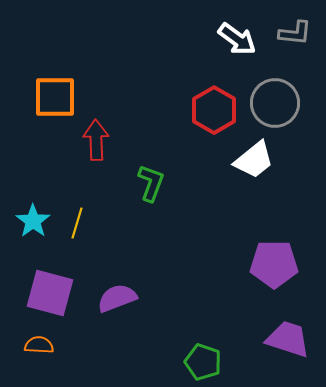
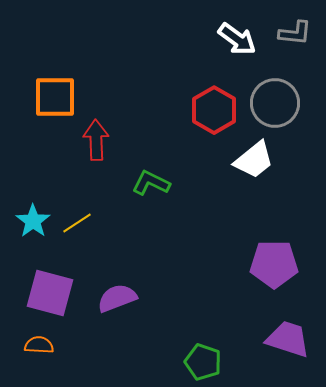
green L-shape: rotated 84 degrees counterclockwise
yellow line: rotated 40 degrees clockwise
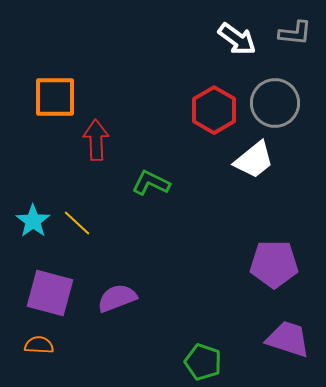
yellow line: rotated 76 degrees clockwise
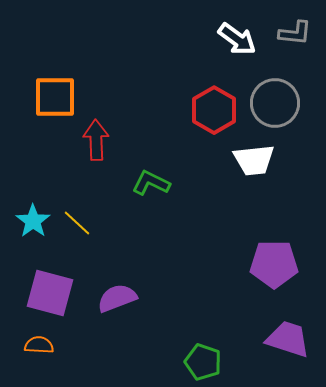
white trapezoid: rotated 33 degrees clockwise
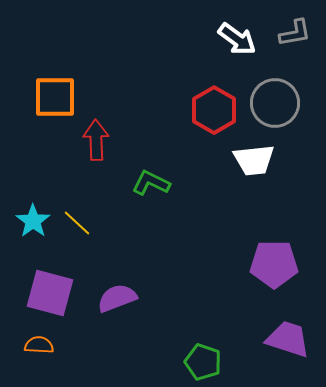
gray L-shape: rotated 16 degrees counterclockwise
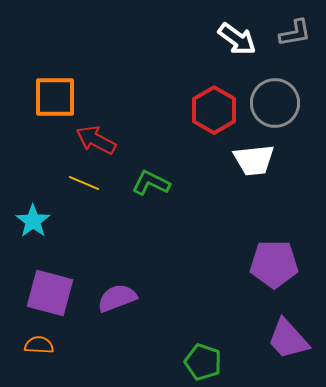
red arrow: rotated 60 degrees counterclockwise
yellow line: moved 7 px right, 40 px up; rotated 20 degrees counterclockwise
purple trapezoid: rotated 150 degrees counterclockwise
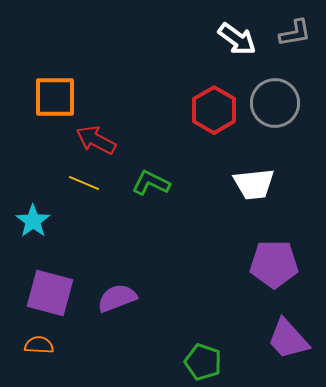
white trapezoid: moved 24 px down
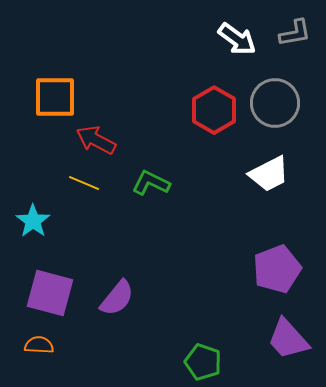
white trapezoid: moved 15 px right, 10 px up; rotated 21 degrees counterclockwise
purple pentagon: moved 3 px right, 5 px down; rotated 21 degrees counterclockwise
purple semicircle: rotated 150 degrees clockwise
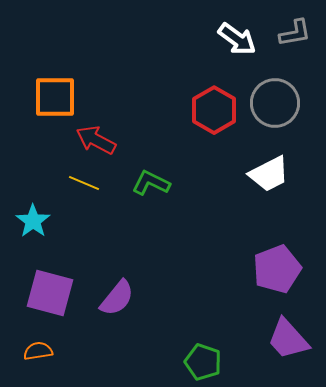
orange semicircle: moved 1 px left, 6 px down; rotated 12 degrees counterclockwise
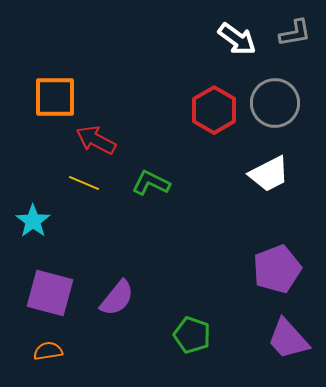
orange semicircle: moved 10 px right
green pentagon: moved 11 px left, 27 px up
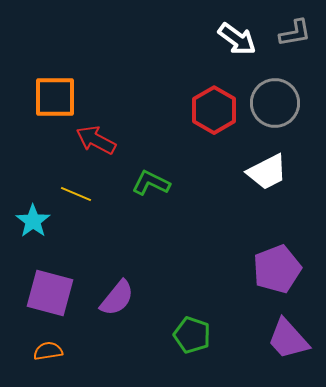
white trapezoid: moved 2 px left, 2 px up
yellow line: moved 8 px left, 11 px down
